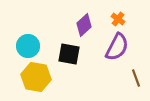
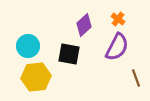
yellow hexagon: rotated 16 degrees counterclockwise
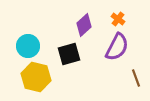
black square: rotated 25 degrees counterclockwise
yellow hexagon: rotated 20 degrees clockwise
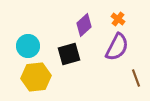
yellow hexagon: rotated 20 degrees counterclockwise
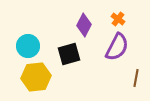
purple diamond: rotated 20 degrees counterclockwise
brown line: rotated 30 degrees clockwise
